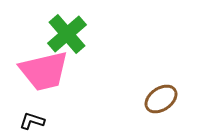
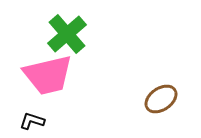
pink trapezoid: moved 4 px right, 4 px down
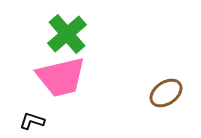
pink trapezoid: moved 13 px right, 2 px down
brown ellipse: moved 5 px right, 6 px up
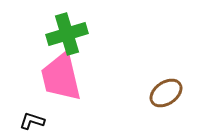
green cross: rotated 24 degrees clockwise
pink trapezoid: rotated 90 degrees clockwise
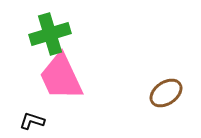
green cross: moved 17 px left
pink trapezoid: rotated 12 degrees counterclockwise
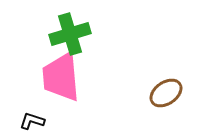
green cross: moved 20 px right
pink trapezoid: rotated 20 degrees clockwise
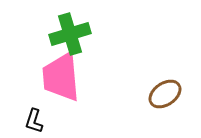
brown ellipse: moved 1 px left, 1 px down
black L-shape: moved 2 px right; rotated 90 degrees counterclockwise
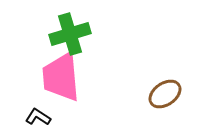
black L-shape: moved 4 px right, 4 px up; rotated 105 degrees clockwise
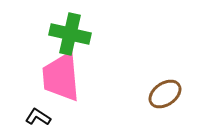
green cross: rotated 30 degrees clockwise
